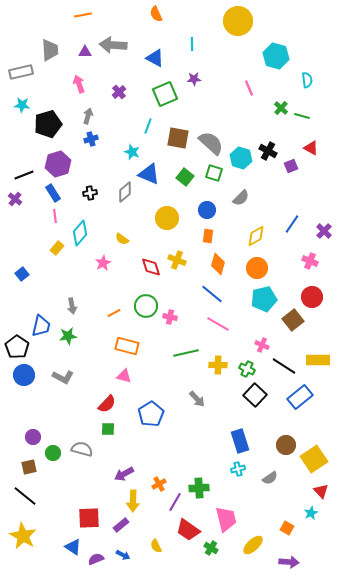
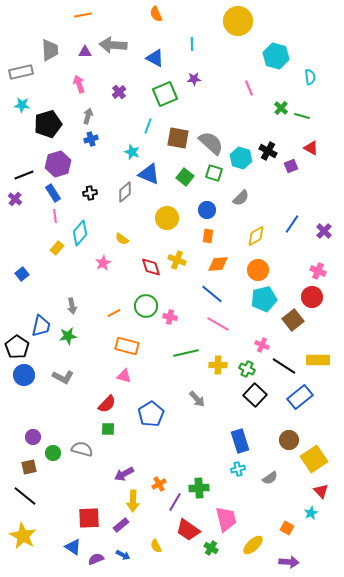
cyan semicircle at (307, 80): moved 3 px right, 3 px up
pink cross at (310, 261): moved 8 px right, 10 px down
orange diamond at (218, 264): rotated 70 degrees clockwise
orange circle at (257, 268): moved 1 px right, 2 px down
brown circle at (286, 445): moved 3 px right, 5 px up
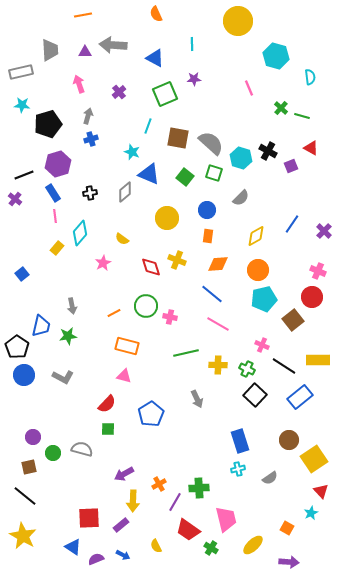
gray arrow at (197, 399): rotated 18 degrees clockwise
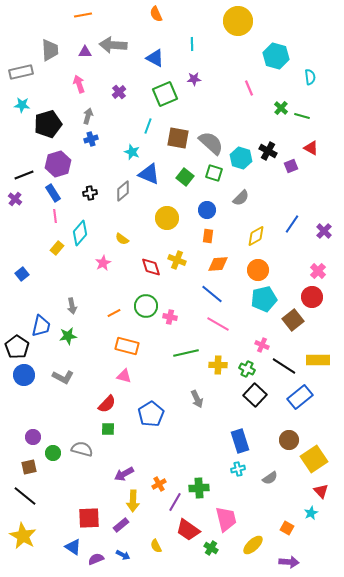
gray diamond at (125, 192): moved 2 px left, 1 px up
pink cross at (318, 271): rotated 21 degrees clockwise
